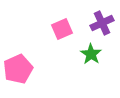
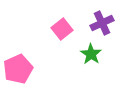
pink square: rotated 15 degrees counterclockwise
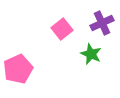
green star: rotated 10 degrees counterclockwise
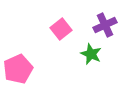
purple cross: moved 3 px right, 2 px down
pink square: moved 1 px left
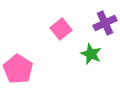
purple cross: moved 2 px up
pink pentagon: rotated 16 degrees counterclockwise
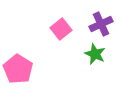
purple cross: moved 4 px left, 1 px down
green star: moved 4 px right
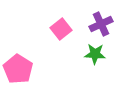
green star: rotated 20 degrees counterclockwise
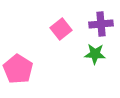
purple cross: rotated 20 degrees clockwise
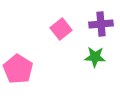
green star: moved 3 px down
